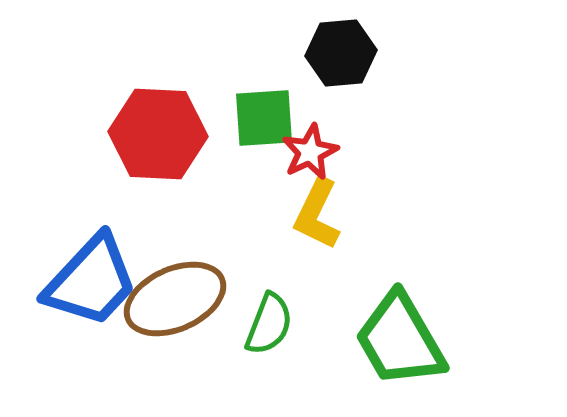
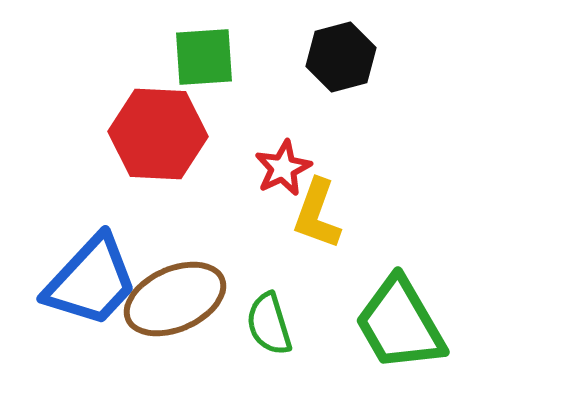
black hexagon: moved 4 px down; rotated 10 degrees counterclockwise
green square: moved 60 px left, 61 px up
red star: moved 27 px left, 16 px down
yellow L-shape: rotated 6 degrees counterclockwise
green semicircle: rotated 142 degrees clockwise
green trapezoid: moved 16 px up
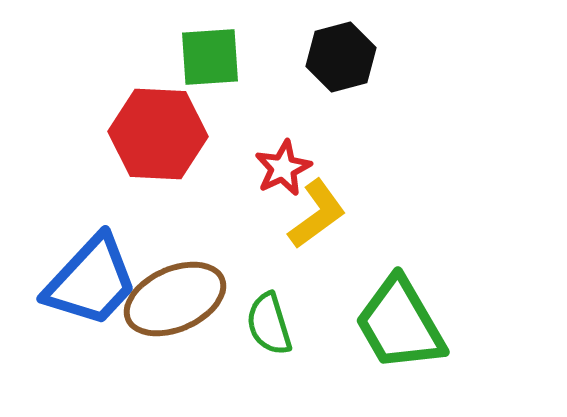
green square: moved 6 px right
yellow L-shape: rotated 146 degrees counterclockwise
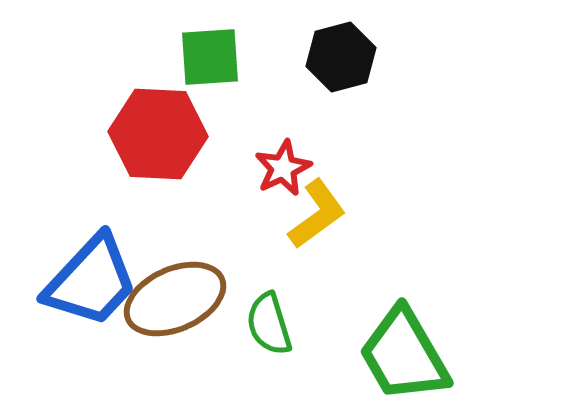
green trapezoid: moved 4 px right, 31 px down
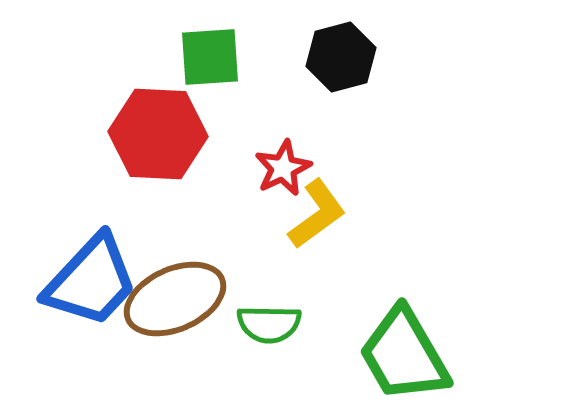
green semicircle: rotated 72 degrees counterclockwise
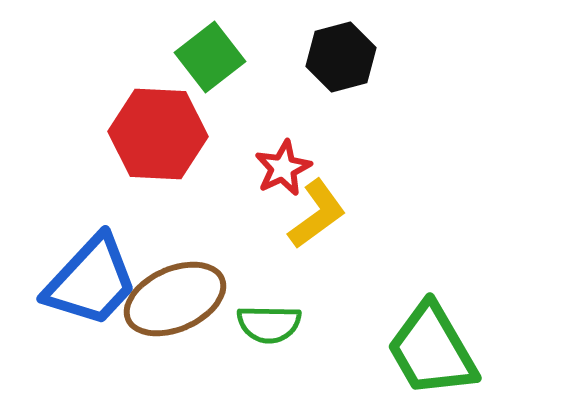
green square: rotated 34 degrees counterclockwise
green trapezoid: moved 28 px right, 5 px up
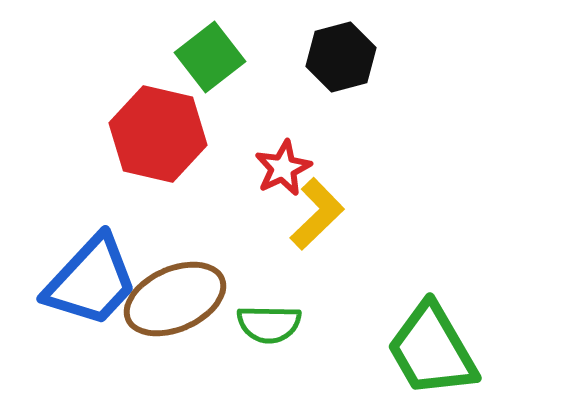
red hexagon: rotated 10 degrees clockwise
yellow L-shape: rotated 8 degrees counterclockwise
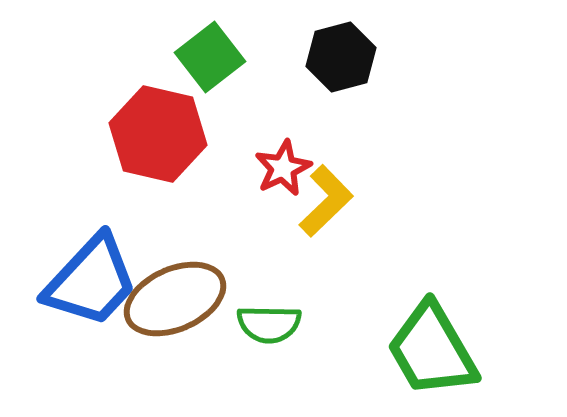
yellow L-shape: moved 9 px right, 13 px up
